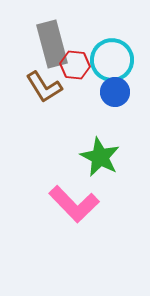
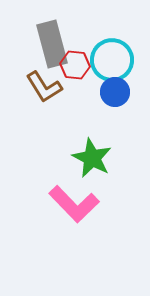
green star: moved 8 px left, 1 px down
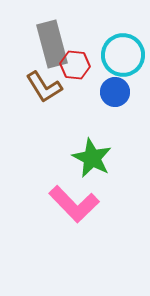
cyan circle: moved 11 px right, 5 px up
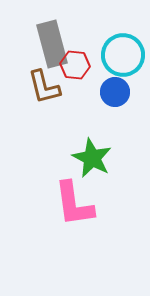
brown L-shape: rotated 18 degrees clockwise
pink L-shape: rotated 36 degrees clockwise
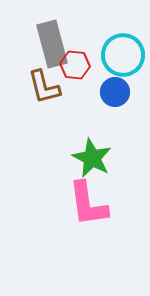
pink L-shape: moved 14 px right
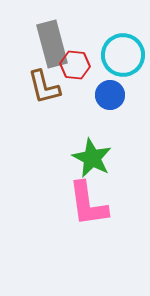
blue circle: moved 5 px left, 3 px down
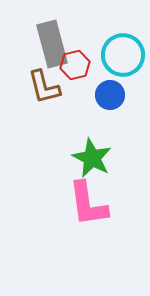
red hexagon: rotated 20 degrees counterclockwise
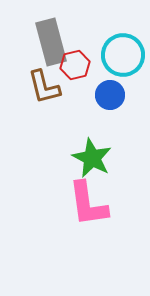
gray rectangle: moved 1 px left, 2 px up
